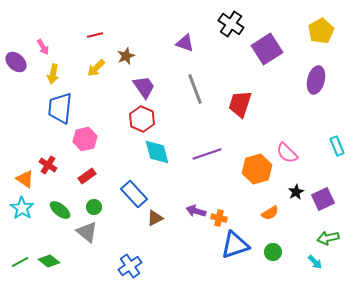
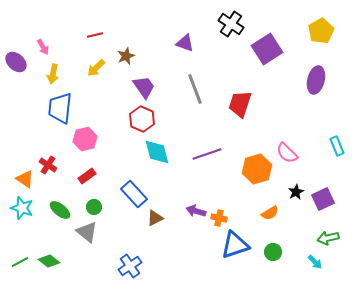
cyan star at (22, 208): rotated 15 degrees counterclockwise
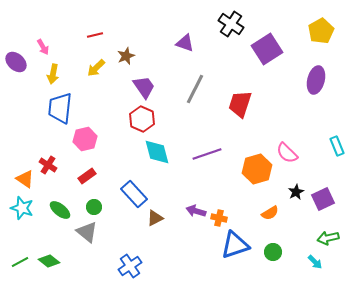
gray line at (195, 89): rotated 48 degrees clockwise
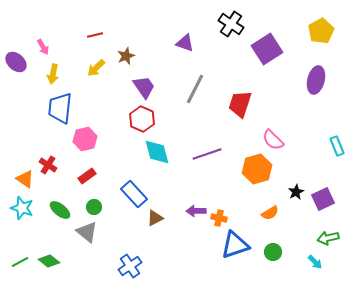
pink semicircle at (287, 153): moved 14 px left, 13 px up
purple arrow at (196, 211): rotated 18 degrees counterclockwise
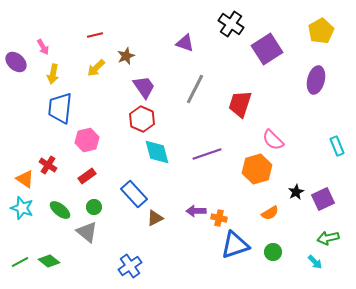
pink hexagon at (85, 139): moved 2 px right, 1 px down
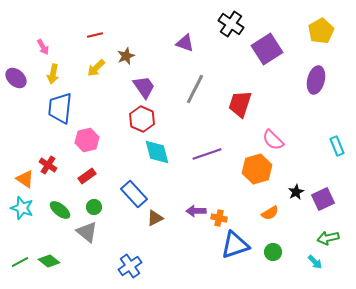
purple ellipse at (16, 62): moved 16 px down
